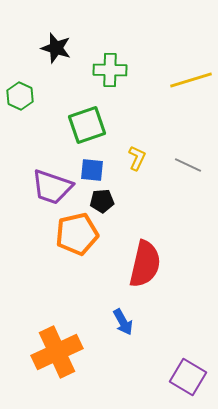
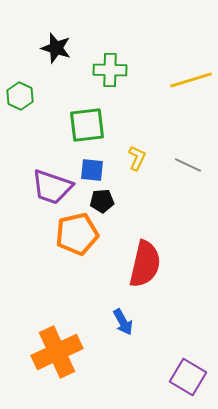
green square: rotated 12 degrees clockwise
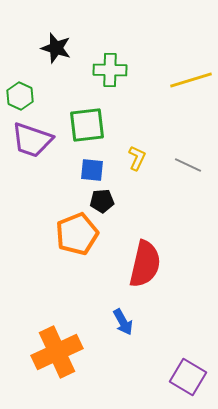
purple trapezoid: moved 20 px left, 47 px up
orange pentagon: rotated 9 degrees counterclockwise
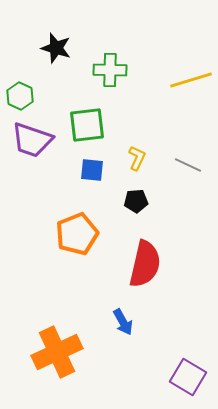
black pentagon: moved 34 px right
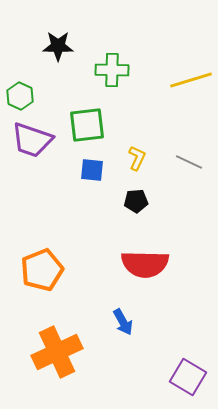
black star: moved 2 px right, 2 px up; rotated 16 degrees counterclockwise
green cross: moved 2 px right
gray line: moved 1 px right, 3 px up
orange pentagon: moved 35 px left, 36 px down
red semicircle: rotated 78 degrees clockwise
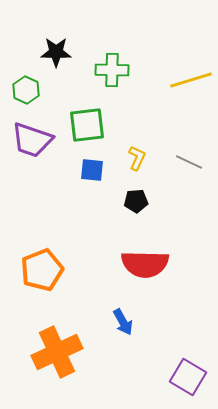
black star: moved 2 px left, 6 px down
green hexagon: moved 6 px right, 6 px up
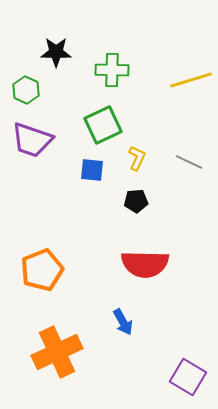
green square: moved 16 px right; rotated 18 degrees counterclockwise
